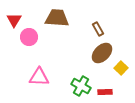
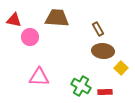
red triangle: rotated 49 degrees counterclockwise
pink circle: moved 1 px right
brown ellipse: moved 1 px right, 2 px up; rotated 50 degrees clockwise
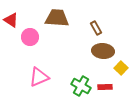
red triangle: moved 3 px left; rotated 21 degrees clockwise
brown rectangle: moved 2 px left, 1 px up
pink triangle: rotated 25 degrees counterclockwise
red rectangle: moved 5 px up
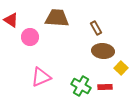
pink triangle: moved 2 px right
